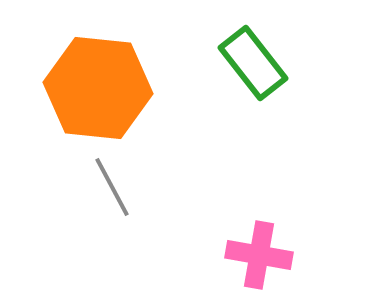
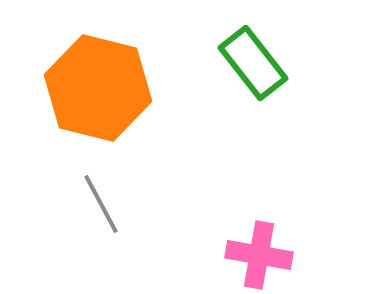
orange hexagon: rotated 8 degrees clockwise
gray line: moved 11 px left, 17 px down
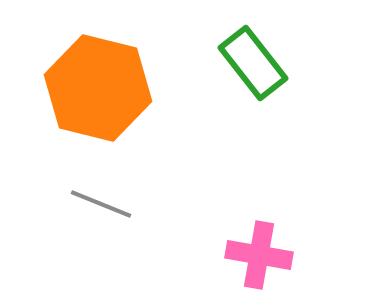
gray line: rotated 40 degrees counterclockwise
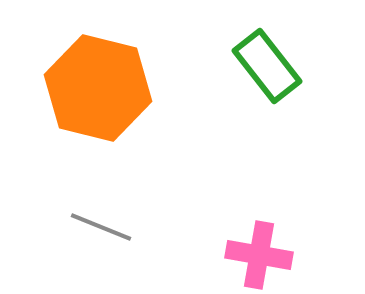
green rectangle: moved 14 px right, 3 px down
gray line: moved 23 px down
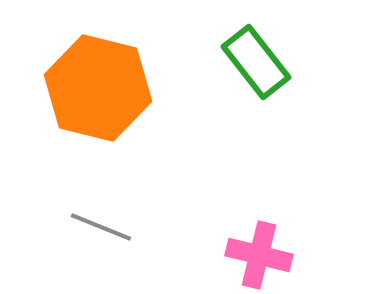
green rectangle: moved 11 px left, 4 px up
pink cross: rotated 4 degrees clockwise
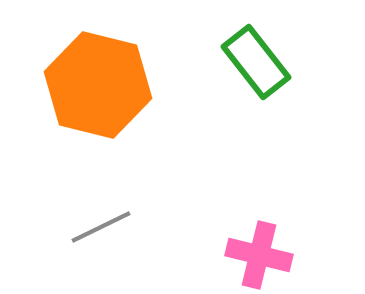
orange hexagon: moved 3 px up
gray line: rotated 48 degrees counterclockwise
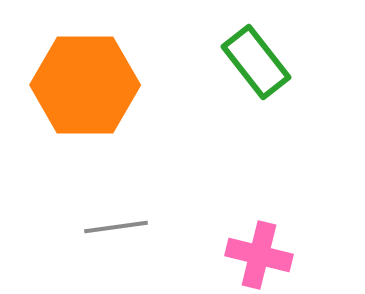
orange hexagon: moved 13 px left; rotated 14 degrees counterclockwise
gray line: moved 15 px right; rotated 18 degrees clockwise
